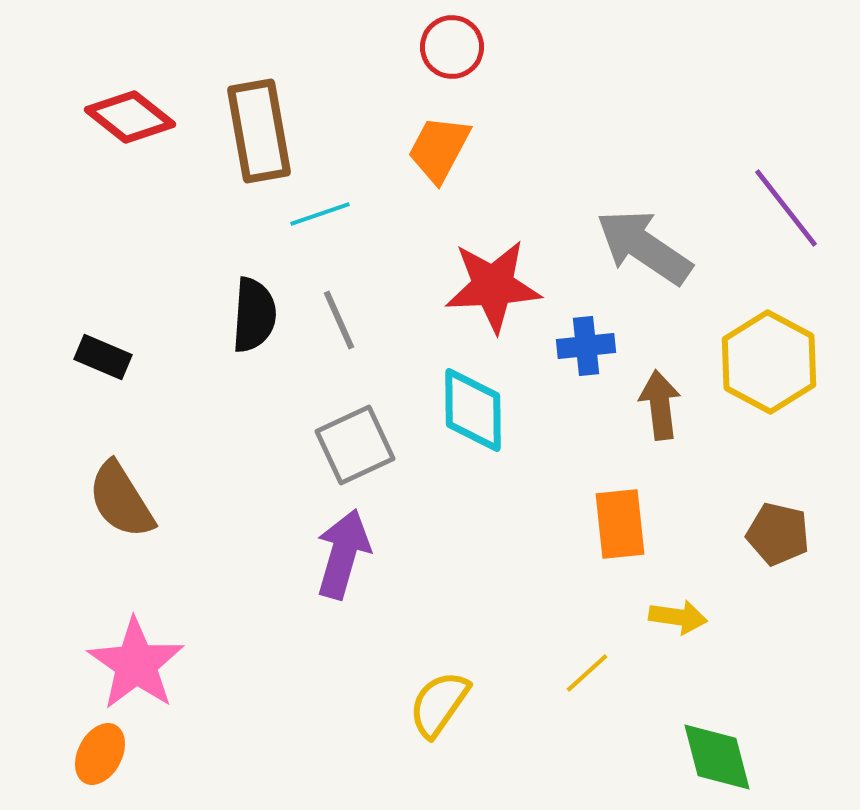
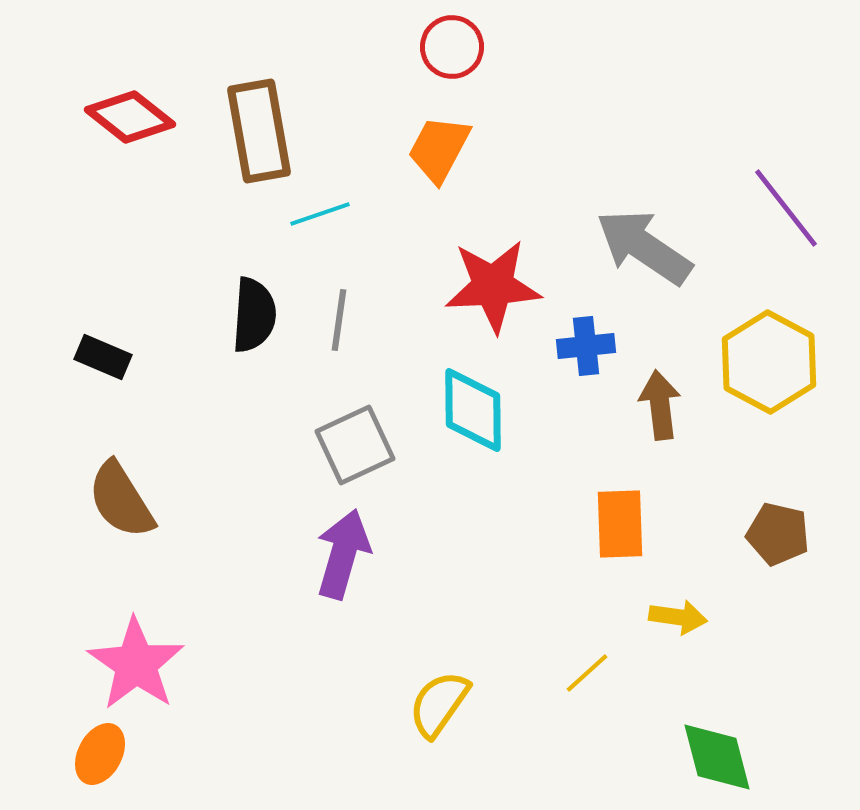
gray line: rotated 32 degrees clockwise
orange rectangle: rotated 4 degrees clockwise
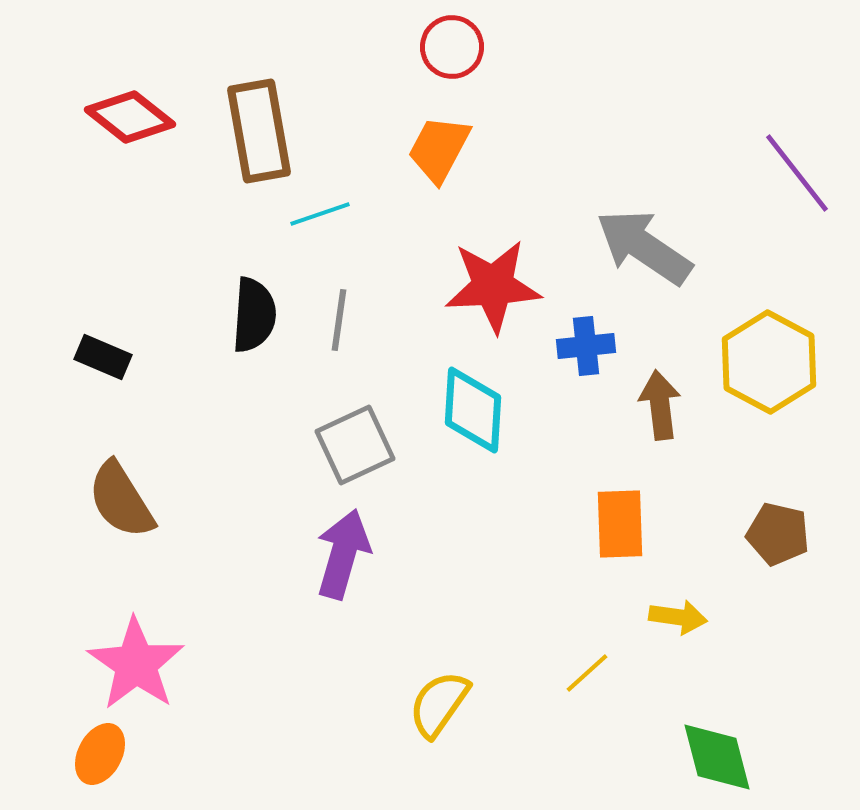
purple line: moved 11 px right, 35 px up
cyan diamond: rotated 4 degrees clockwise
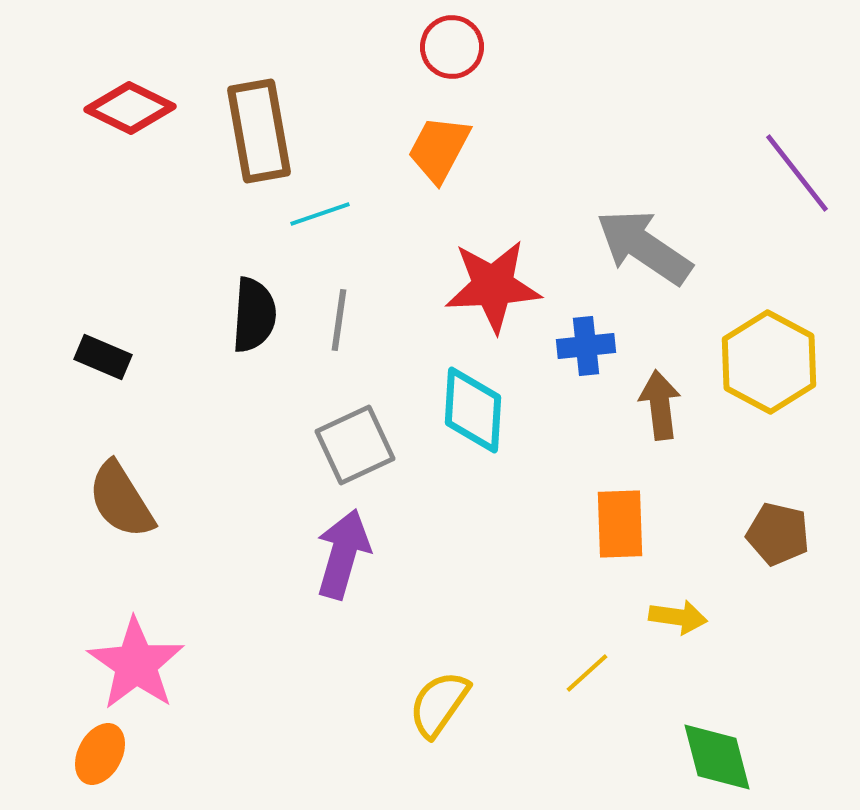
red diamond: moved 9 px up; rotated 12 degrees counterclockwise
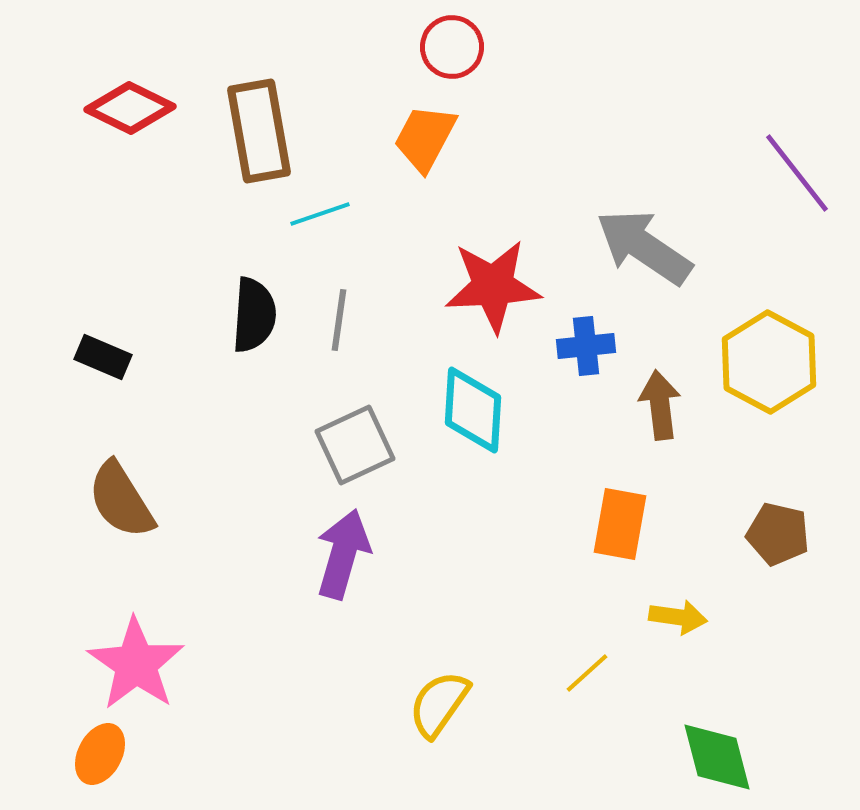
orange trapezoid: moved 14 px left, 11 px up
orange rectangle: rotated 12 degrees clockwise
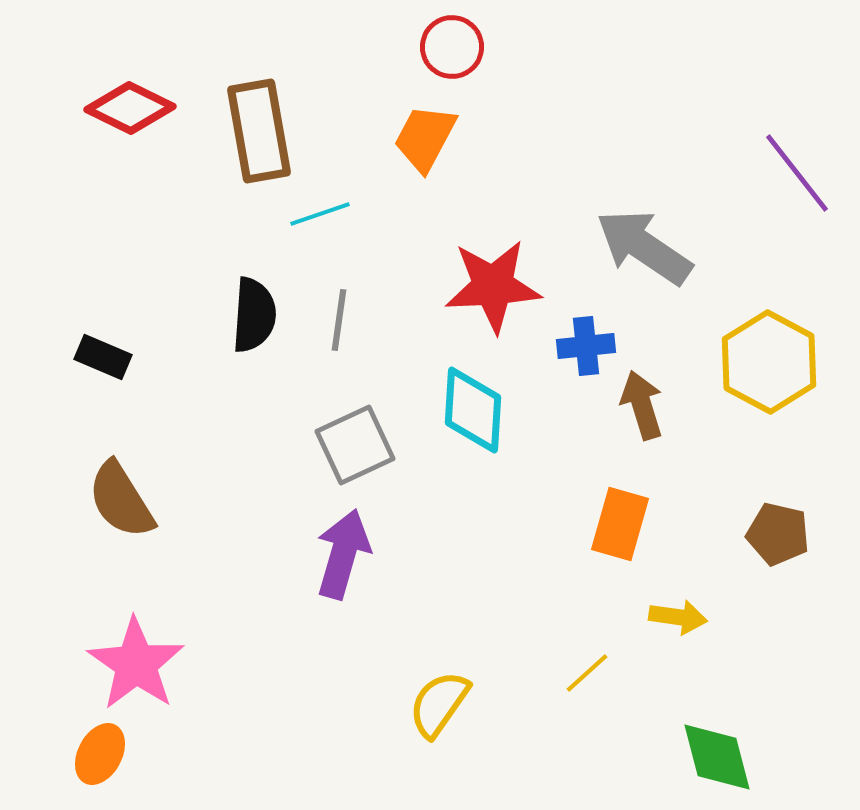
brown arrow: moved 18 px left; rotated 10 degrees counterclockwise
orange rectangle: rotated 6 degrees clockwise
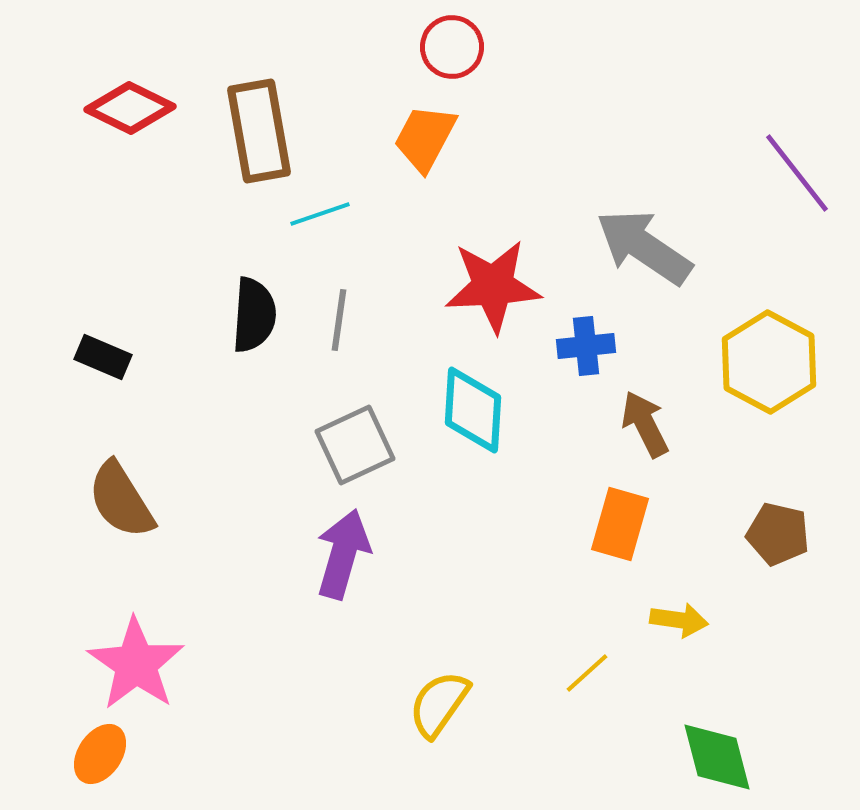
brown arrow: moved 3 px right, 19 px down; rotated 10 degrees counterclockwise
yellow arrow: moved 1 px right, 3 px down
orange ellipse: rotated 6 degrees clockwise
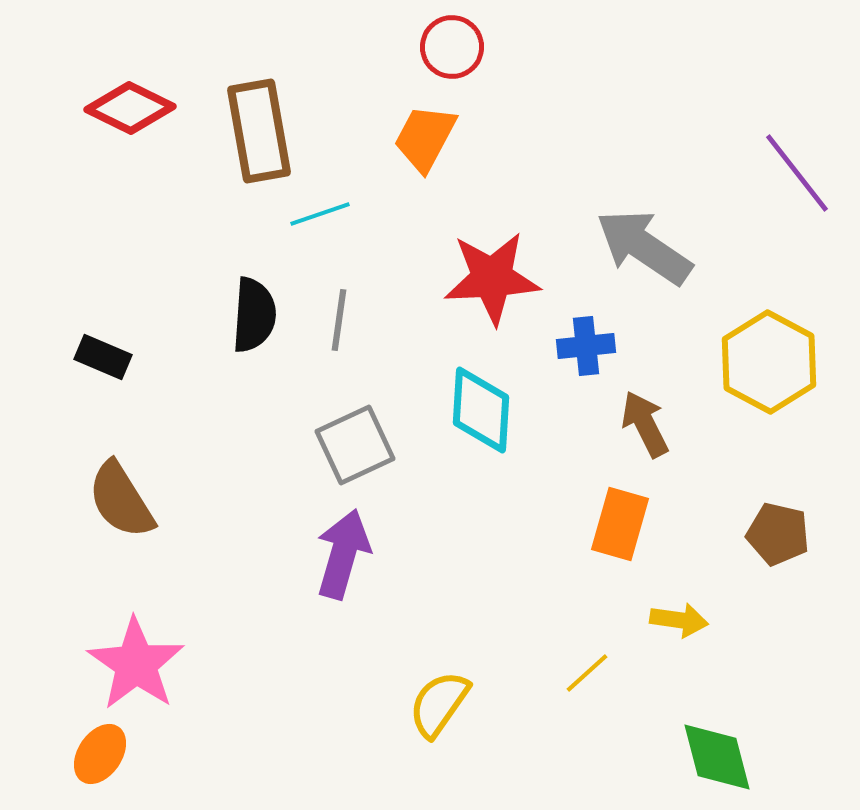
red star: moved 1 px left, 8 px up
cyan diamond: moved 8 px right
